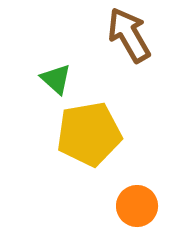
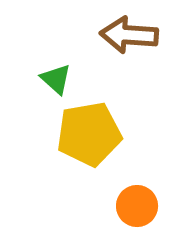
brown arrow: rotated 56 degrees counterclockwise
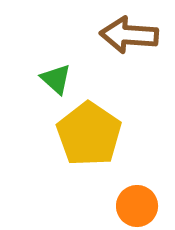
yellow pentagon: rotated 28 degrees counterclockwise
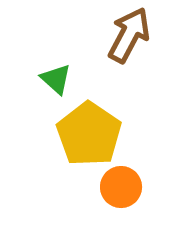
brown arrow: rotated 114 degrees clockwise
orange circle: moved 16 px left, 19 px up
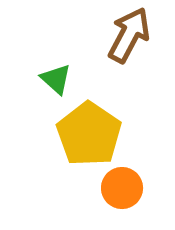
orange circle: moved 1 px right, 1 px down
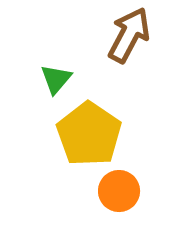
green triangle: rotated 28 degrees clockwise
orange circle: moved 3 px left, 3 px down
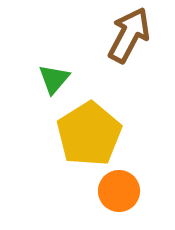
green triangle: moved 2 px left
yellow pentagon: rotated 6 degrees clockwise
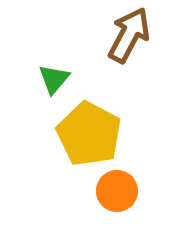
yellow pentagon: rotated 12 degrees counterclockwise
orange circle: moved 2 px left
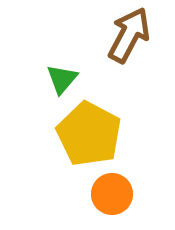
green triangle: moved 8 px right
orange circle: moved 5 px left, 3 px down
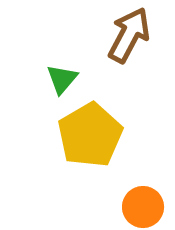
yellow pentagon: moved 1 px right, 1 px down; rotated 14 degrees clockwise
orange circle: moved 31 px right, 13 px down
